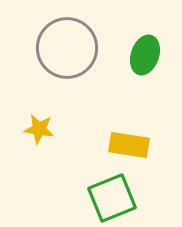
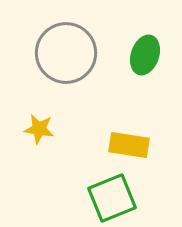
gray circle: moved 1 px left, 5 px down
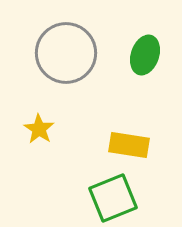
yellow star: rotated 24 degrees clockwise
green square: moved 1 px right
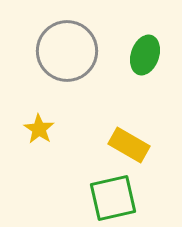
gray circle: moved 1 px right, 2 px up
yellow rectangle: rotated 21 degrees clockwise
green square: rotated 9 degrees clockwise
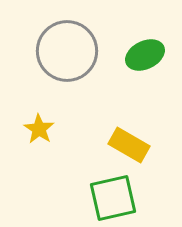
green ellipse: rotated 45 degrees clockwise
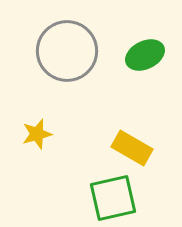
yellow star: moved 2 px left, 5 px down; rotated 24 degrees clockwise
yellow rectangle: moved 3 px right, 3 px down
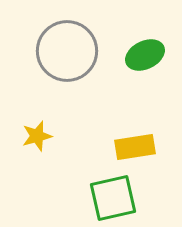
yellow star: moved 2 px down
yellow rectangle: moved 3 px right, 1 px up; rotated 39 degrees counterclockwise
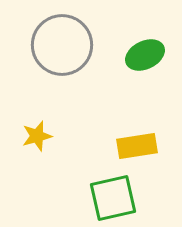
gray circle: moved 5 px left, 6 px up
yellow rectangle: moved 2 px right, 1 px up
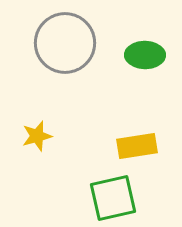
gray circle: moved 3 px right, 2 px up
green ellipse: rotated 27 degrees clockwise
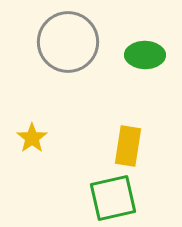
gray circle: moved 3 px right, 1 px up
yellow star: moved 5 px left, 2 px down; rotated 20 degrees counterclockwise
yellow rectangle: moved 9 px left; rotated 72 degrees counterclockwise
